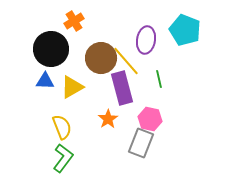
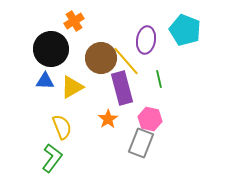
green L-shape: moved 11 px left
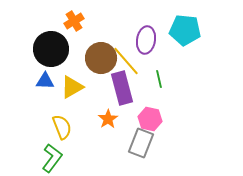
cyan pentagon: rotated 16 degrees counterclockwise
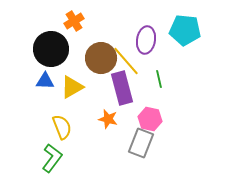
orange star: rotated 24 degrees counterclockwise
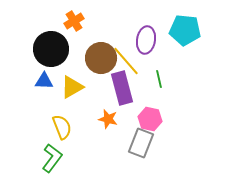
blue triangle: moved 1 px left
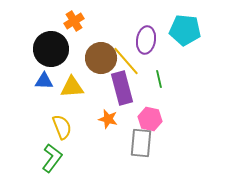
yellow triangle: rotated 25 degrees clockwise
gray rectangle: rotated 16 degrees counterclockwise
